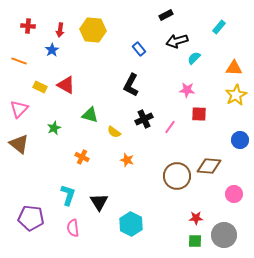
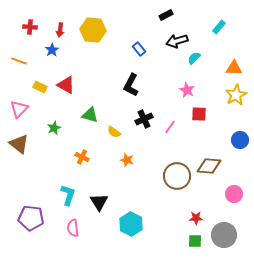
red cross: moved 2 px right, 1 px down
pink star: rotated 21 degrees clockwise
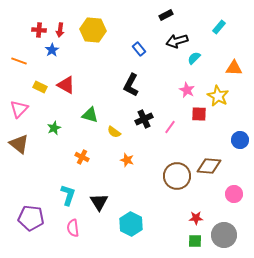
red cross: moved 9 px right, 3 px down
yellow star: moved 18 px left, 1 px down; rotated 15 degrees counterclockwise
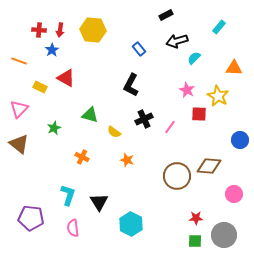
red triangle: moved 7 px up
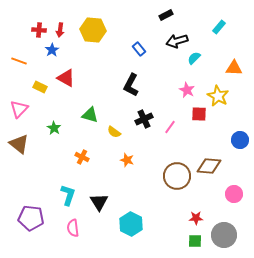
green star: rotated 16 degrees counterclockwise
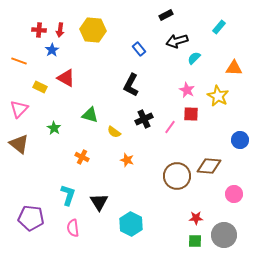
red square: moved 8 px left
